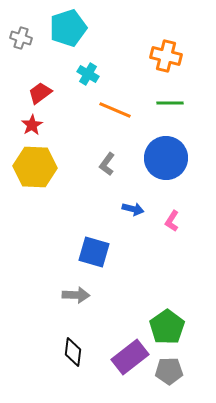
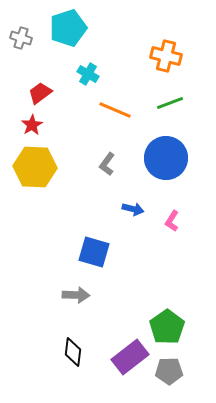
green line: rotated 20 degrees counterclockwise
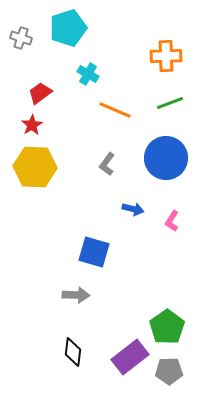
orange cross: rotated 16 degrees counterclockwise
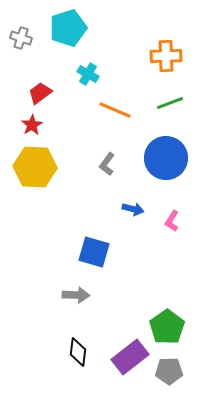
black diamond: moved 5 px right
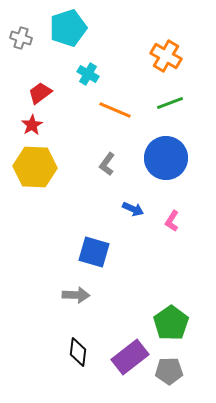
orange cross: rotated 32 degrees clockwise
blue arrow: rotated 10 degrees clockwise
green pentagon: moved 4 px right, 4 px up
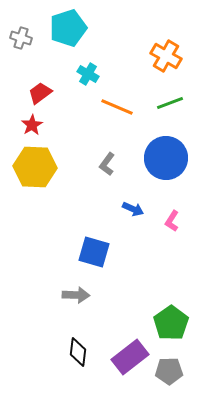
orange line: moved 2 px right, 3 px up
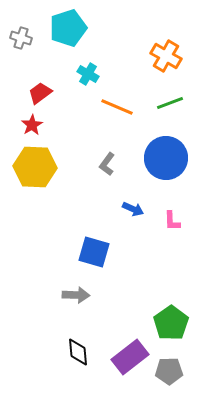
pink L-shape: rotated 35 degrees counterclockwise
black diamond: rotated 12 degrees counterclockwise
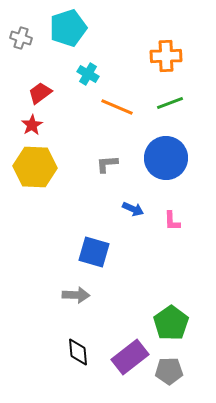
orange cross: rotated 32 degrees counterclockwise
gray L-shape: rotated 50 degrees clockwise
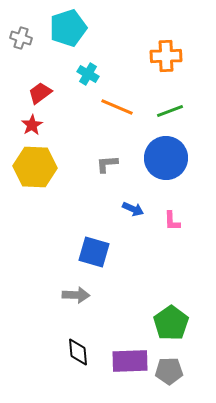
green line: moved 8 px down
purple rectangle: moved 4 px down; rotated 36 degrees clockwise
